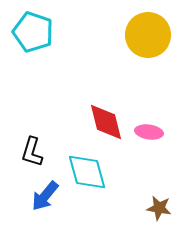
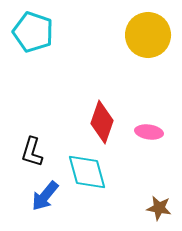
red diamond: moved 4 px left; rotated 33 degrees clockwise
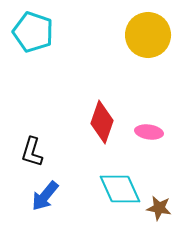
cyan diamond: moved 33 px right, 17 px down; rotated 9 degrees counterclockwise
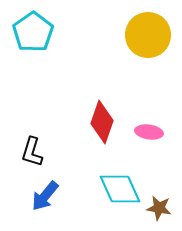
cyan pentagon: rotated 18 degrees clockwise
